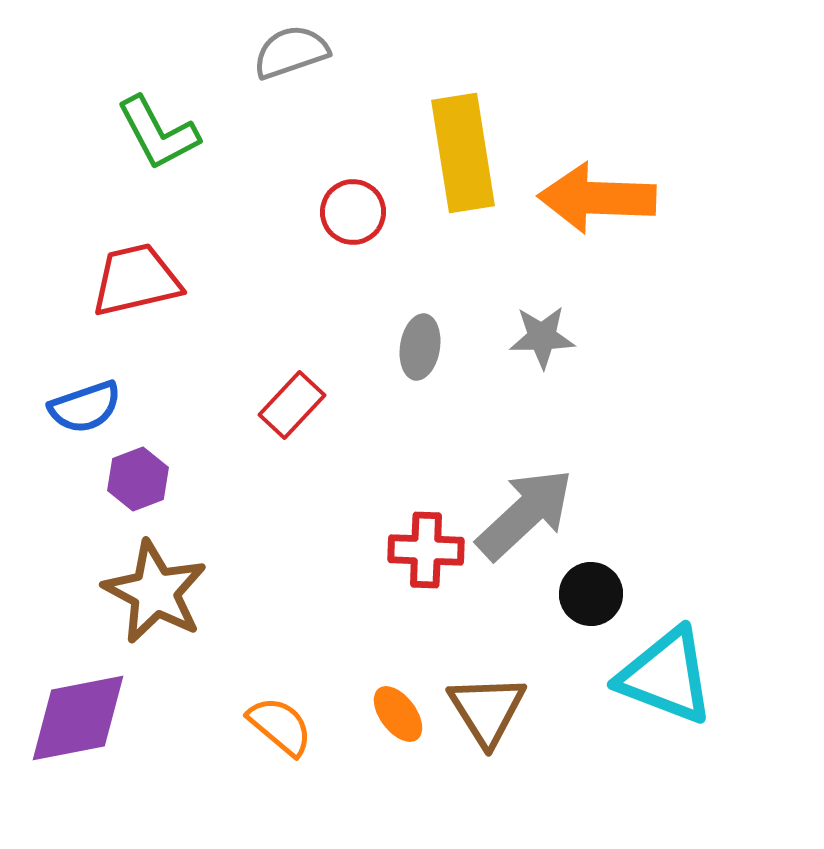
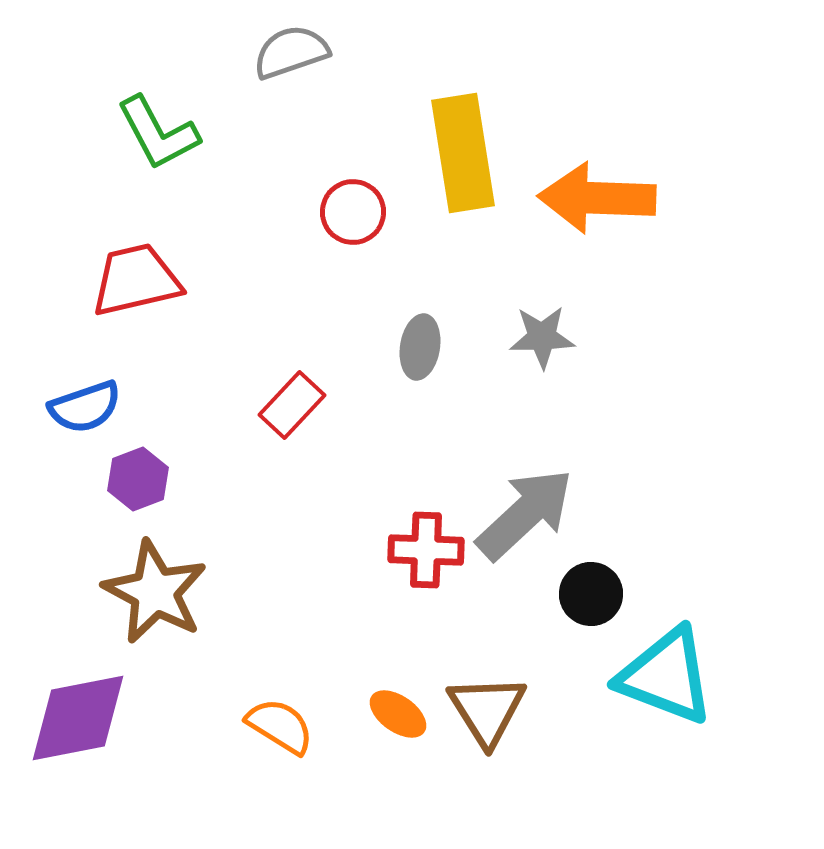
orange ellipse: rotated 18 degrees counterclockwise
orange semicircle: rotated 8 degrees counterclockwise
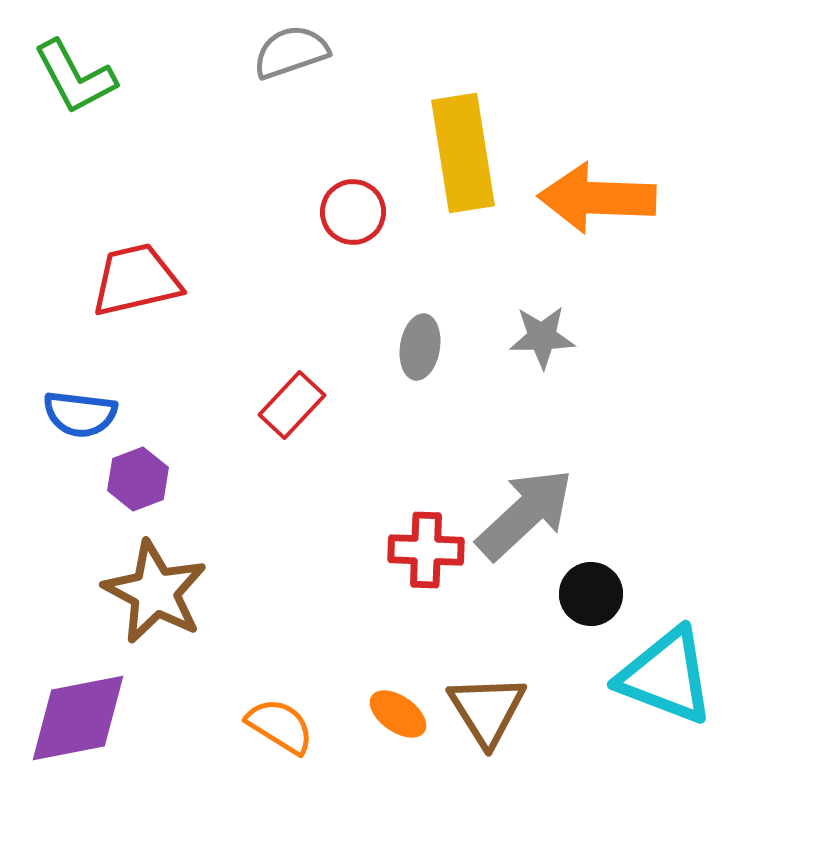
green L-shape: moved 83 px left, 56 px up
blue semicircle: moved 5 px left, 7 px down; rotated 26 degrees clockwise
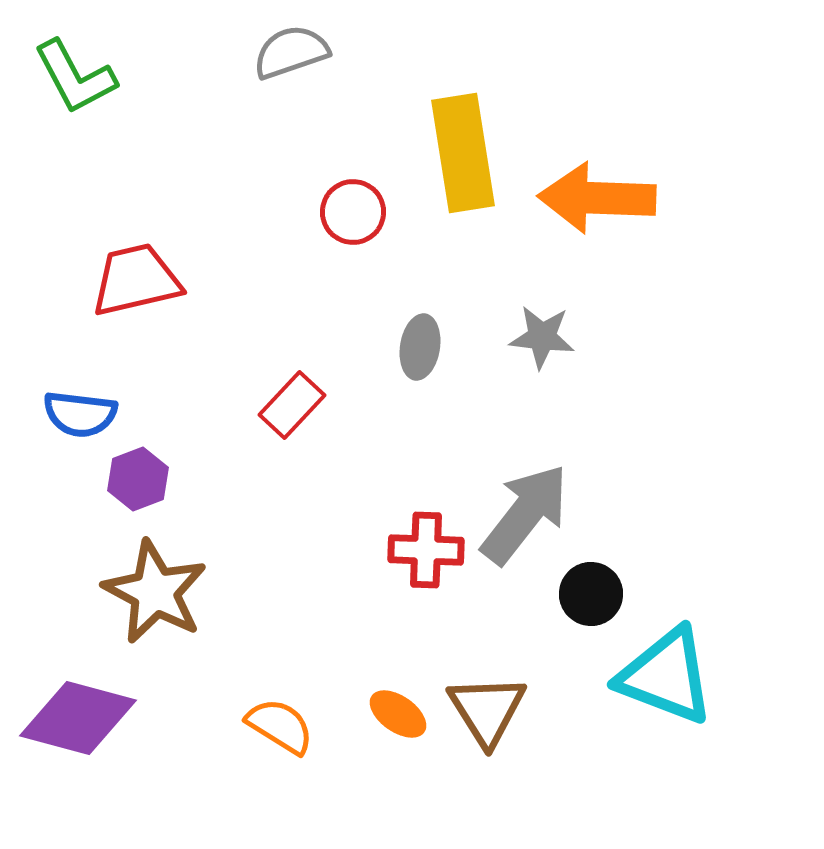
gray star: rotated 8 degrees clockwise
gray arrow: rotated 9 degrees counterclockwise
purple diamond: rotated 26 degrees clockwise
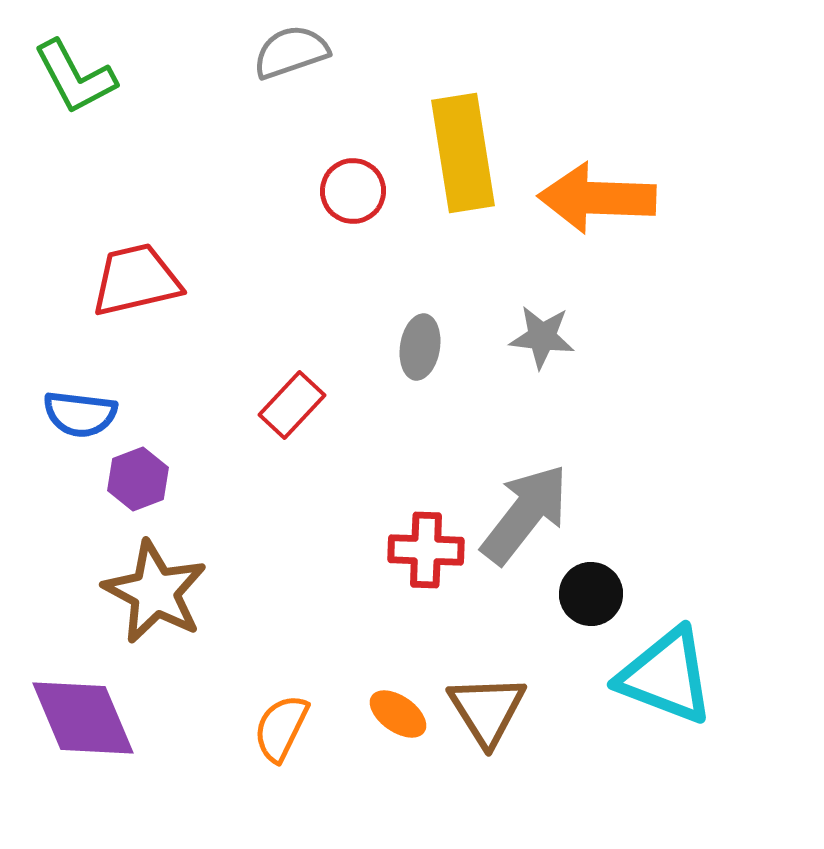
red circle: moved 21 px up
purple diamond: moved 5 px right; rotated 52 degrees clockwise
orange semicircle: moved 1 px right, 2 px down; rotated 96 degrees counterclockwise
